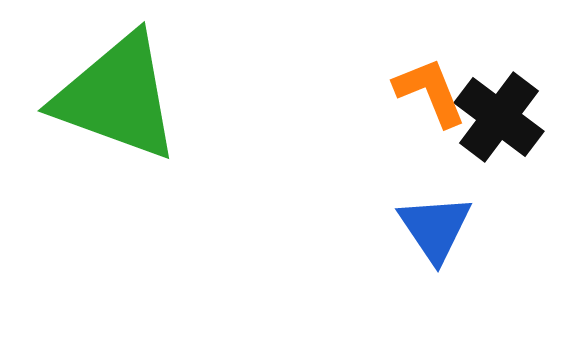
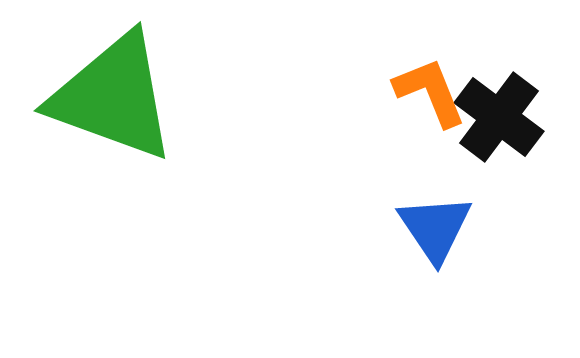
green triangle: moved 4 px left
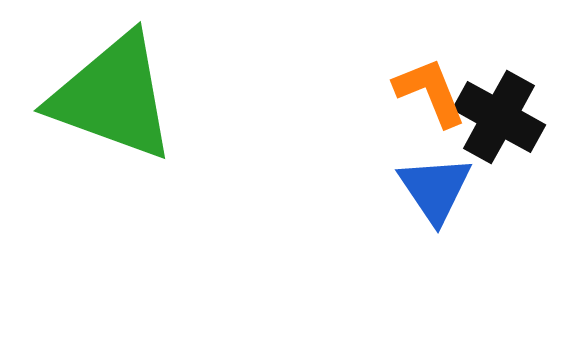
black cross: rotated 8 degrees counterclockwise
blue triangle: moved 39 px up
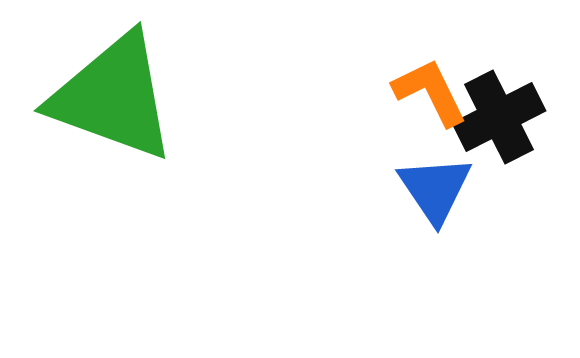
orange L-shape: rotated 4 degrees counterclockwise
black cross: rotated 34 degrees clockwise
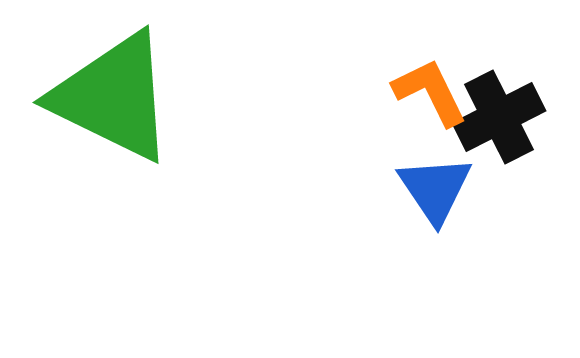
green triangle: rotated 6 degrees clockwise
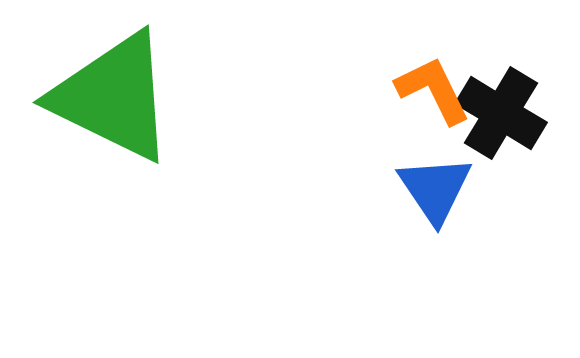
orange L-shape: moved 3 px right, 2 px up
black cross: moved 2 px right, 4 px up; rotated 32 degrees counterclockwise
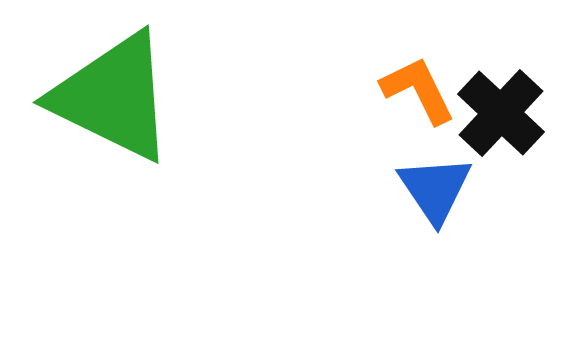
orange L-shape: moved 15 px left
black cross: rotated 12 degrees clockwise
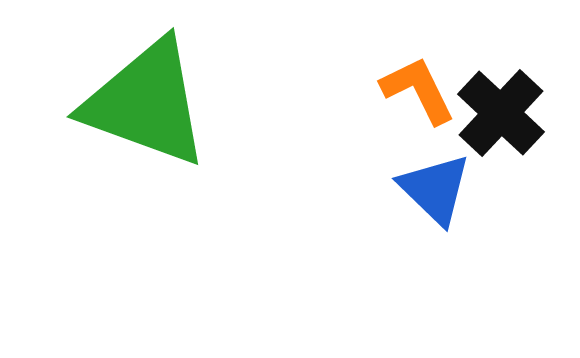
green triangle: moved 33 px right, 6 px down; rotated 6 degrees counterclockwise
blue triangle: rotated 12 degrees counterclockwise
